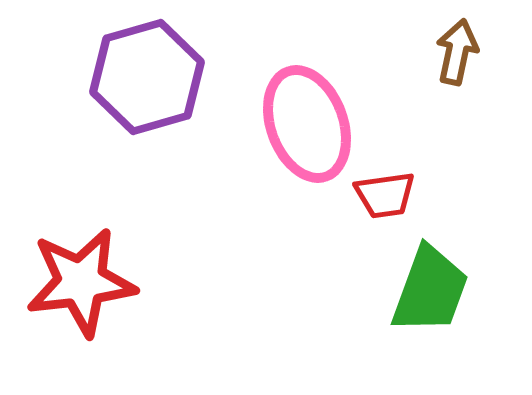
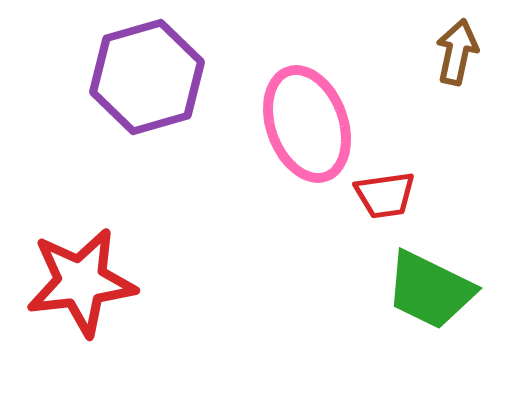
green trapezoid: rotated 96 degrees clockwise
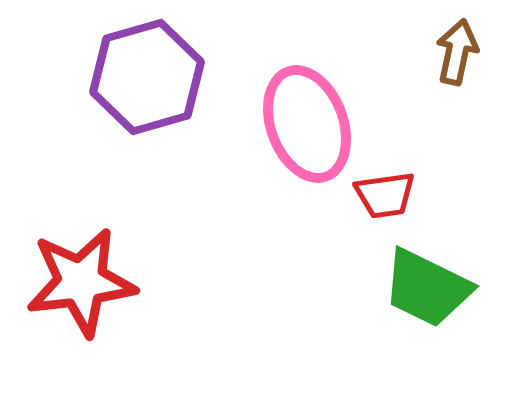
green trapezoid: moved 3 px left, 2 px up
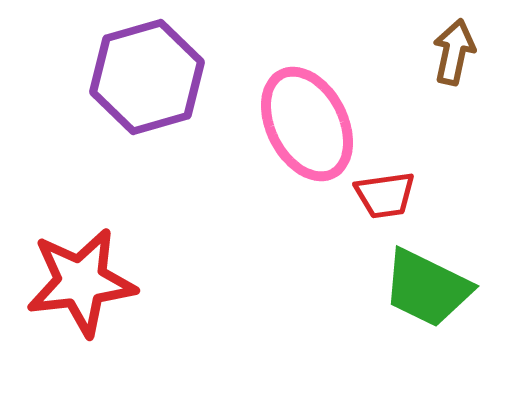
brown arrow: moved 3 px left
pink ellipse: rotated 7 degrees counterclockwise
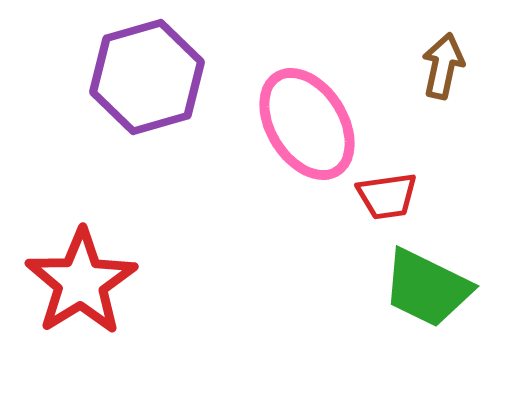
brown arrow: moved 11 px left, 14 px down
pink ellipse: rotated 5 degrees counterclockwise
red trapezoid: moved 2 px right, 1 px down
red star: rotated 25 degrees counterclockwise
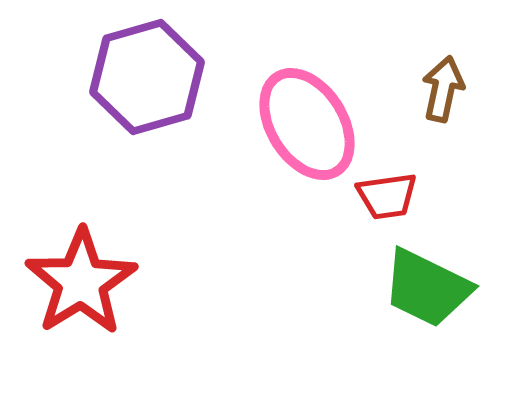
brown arrow: moved 23 px down
